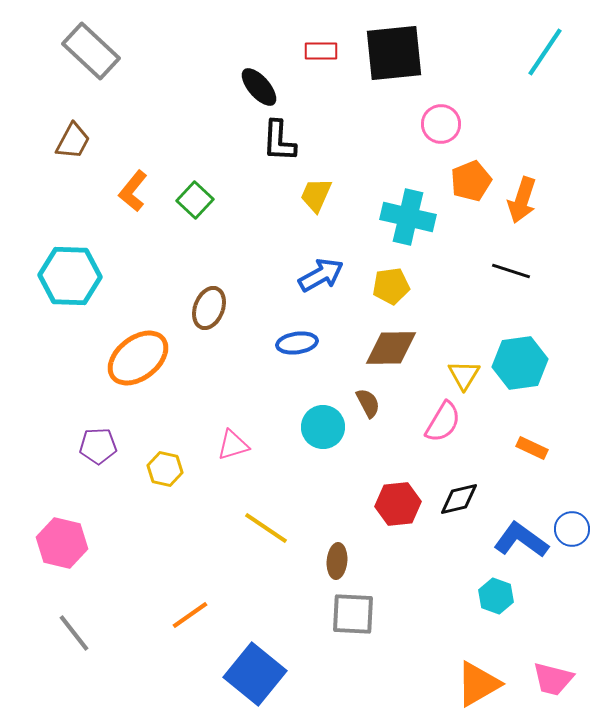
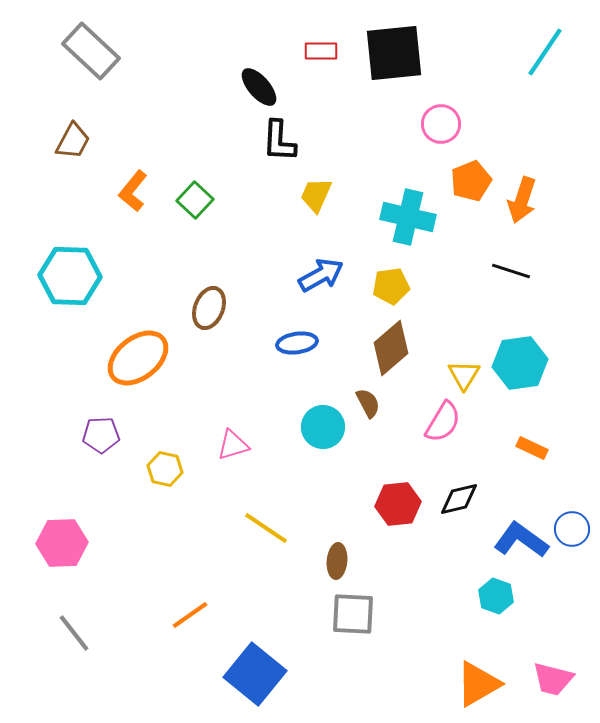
brown diamond at (391, 348): rotated 40 degrees counterclockwise
purple pentagon at (98, 446): moved 3 px right, 11 px up
pink hexagon at (62, 543): rotated 15 degrees counterclockwise
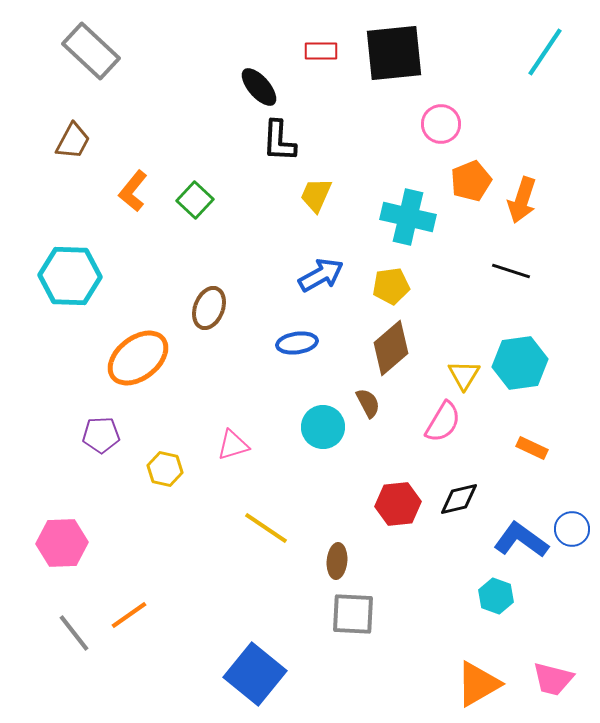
orange line at (190, 615): moved 61 px left
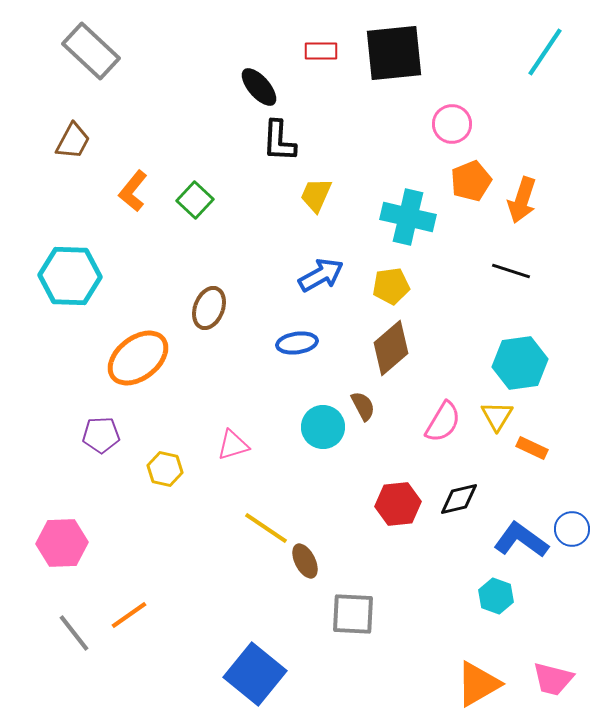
pink circle at (441, 124): moved 11 px right
yellow triangle at (464, 375): moved 33 px right, 41 px down
brown semicircle at (368, 403): moved 5 px left, 3 px down
brown ellipse at (337, 561): moved 32 px left; rotated 32 degrees counterclockwise
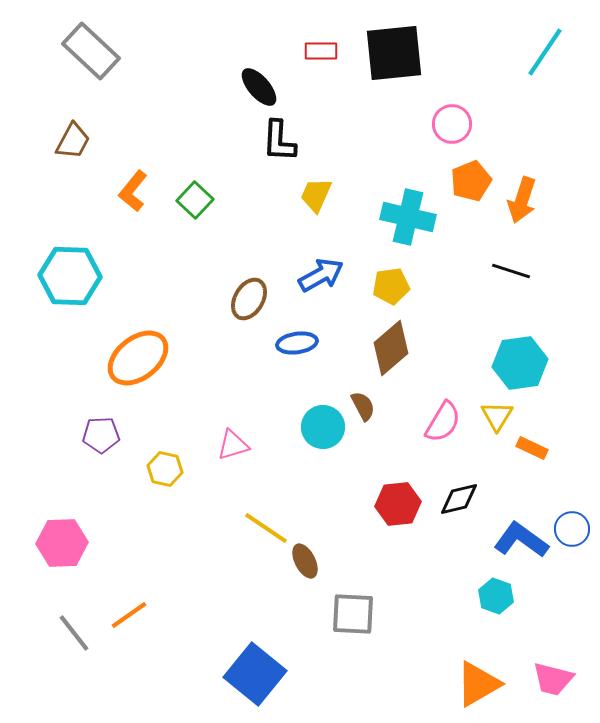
brown ellipse at (209, 308): moved 40 px right, 9 px up; rotated 9 degrees clockwise
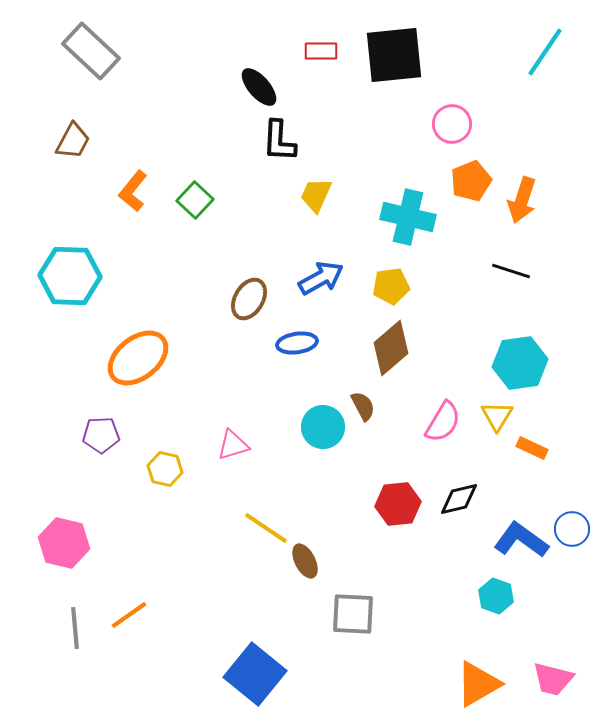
black square at (394, 53): moved 2 px down
blue arrow at (321, 275): moved 3 px down
pink hexagon at (62, 543): moved 2 px right; rotated 15 degrees clockwise
gray line at (74, 633): moved 1 px right, 5 px up; rotated 33 degrees clockwise
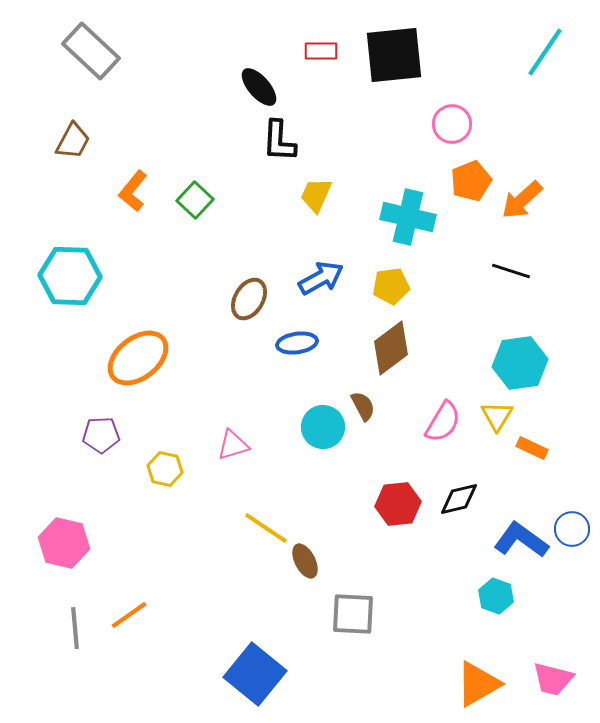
orange arrow at (522, 200): rotated 30 degrees clockwise
brown diamond at (391, 348): rotated 4 degrees clockwise
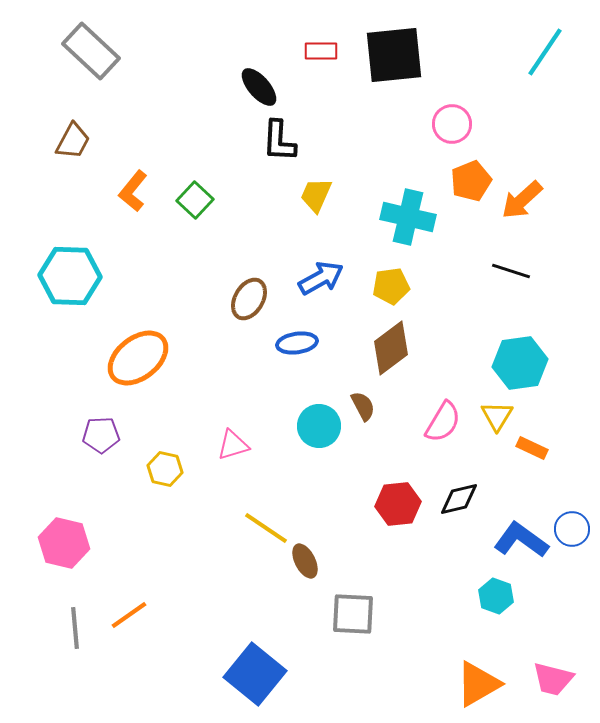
cyan circle at (323, 427): moved 4 px left, 1 px up
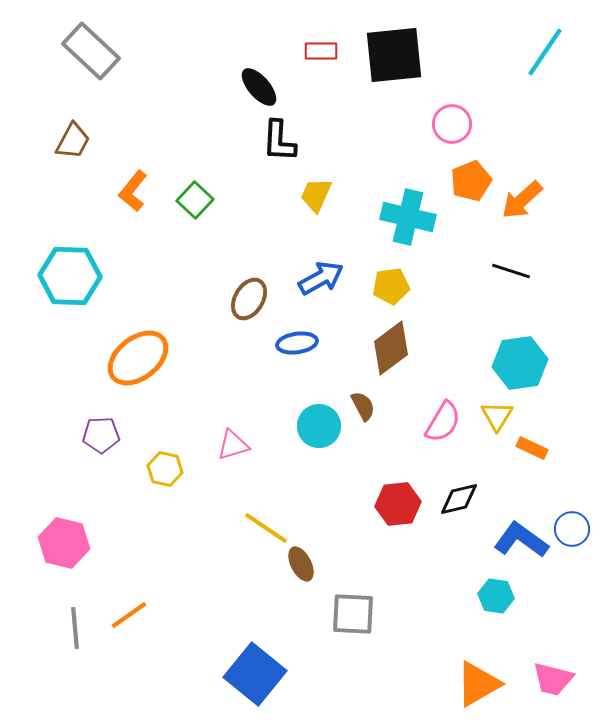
brown ellipse at (305, 561): moved 4 px left, 3 px down
cyan hexagon at (496, 596): rotated 12 degrees counterclockwise
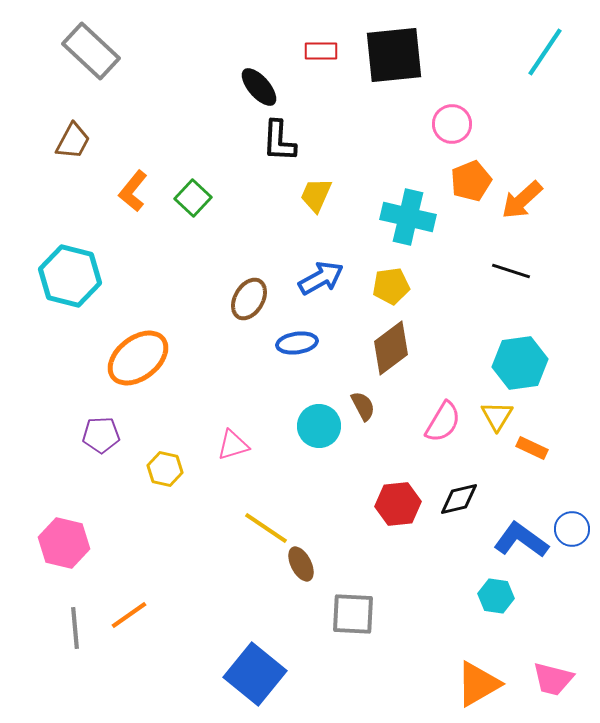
green square at (195, 200): moved 2 px left, 2 px up
cyan hexagon at (70, 276): rotated 12 degrees clockwise
